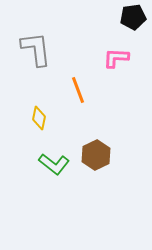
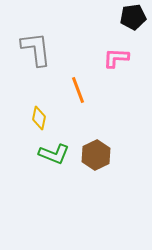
green L-shape: moved 10 px up; rotated 16 degrees counterclockwise
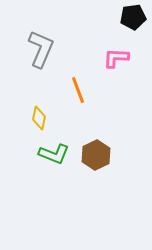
gray L-shape: moved 5 px right; rotated 30 degrees clockwise
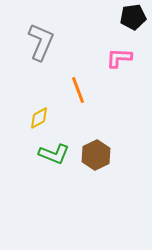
gray L-shape: moved 7 px up
pink L-shape: moved 3 px right
yellow diamond: rotated 50 degrees clockwise
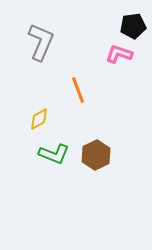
black pentagon: moved 9 px down
pink L-shape: moved 4 px up; rotated 16 degrees clockwise
yellow diamond: moved 1 px down
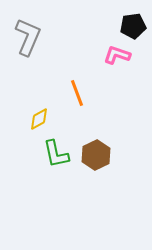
gray L-shape: moved 13 px left, 5 px up
pink L-shape: moved 2 px left, 1 px down
orange line: moved 1 px left, 3 px down
green L-shape: moved 2 px right; rotated 56 degrees clockwise
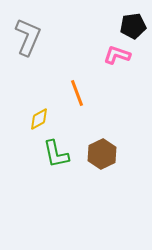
brown hexagon: moved 6 px right, 1 px up
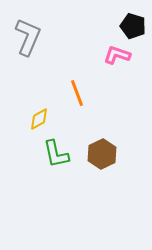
black pentagon: rotated 25 degrees clockwise
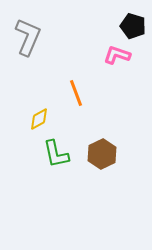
orange line: moved 1 px left
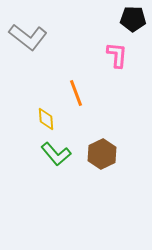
black pentagon: moved 7 px up; rotated 15 degrees counterclockwise
gray L-shape: rotated 105 degrees clockwise
pink L-shape: rotated 76 degrees clockwise
yellow diamond: moved 7 px right; rotated 65 degrees counterclockwise
green L-shape: rotated 28 degrees counterclockwise
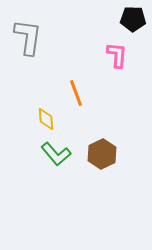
gray L-shape: rotated 120 degrees counterclockwise
